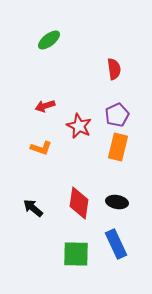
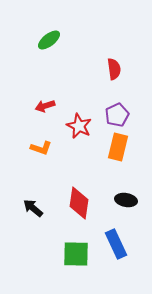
black ellipse: moved 9 px right, 2 px up
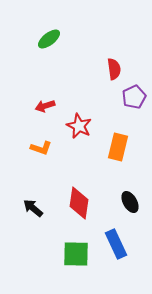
green ellipse: moved 1 px up
purple pentagon: moved 17 px right, 18 px up
black ellipse: moved 4 px right, 2 px down; rotated 50 degrees clockwise
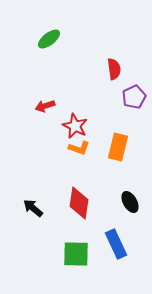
red star: moved 4 px left
orange L-shape: moved 38 px right
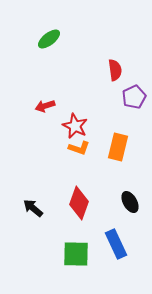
red semicircle: moved 1 px right, 1 px down
red diamond: rotated 12 degrees clockwise
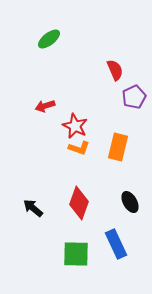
red semicircle: rotated 15 degrees counterclockwise
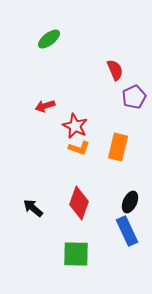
black ellipse: rotated 55 degrees clockwise
blue rectangle: moved 11 px right, 13 px up
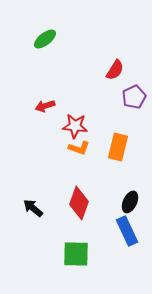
green ellipse: moved 4 px left
red semicircle: rotated 55 degrees clockwise
red star: rotated 20 degrees counterclockwise
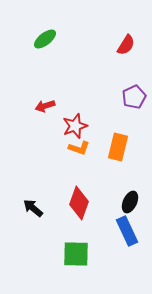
red semicircle: moved 11 px right, 25 px up
red star: rotated 25 degrees counterclockwise
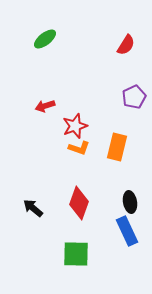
orange rectangle: moved 1 px left
black ellipse: rotated 35 degrees counterclockwise
